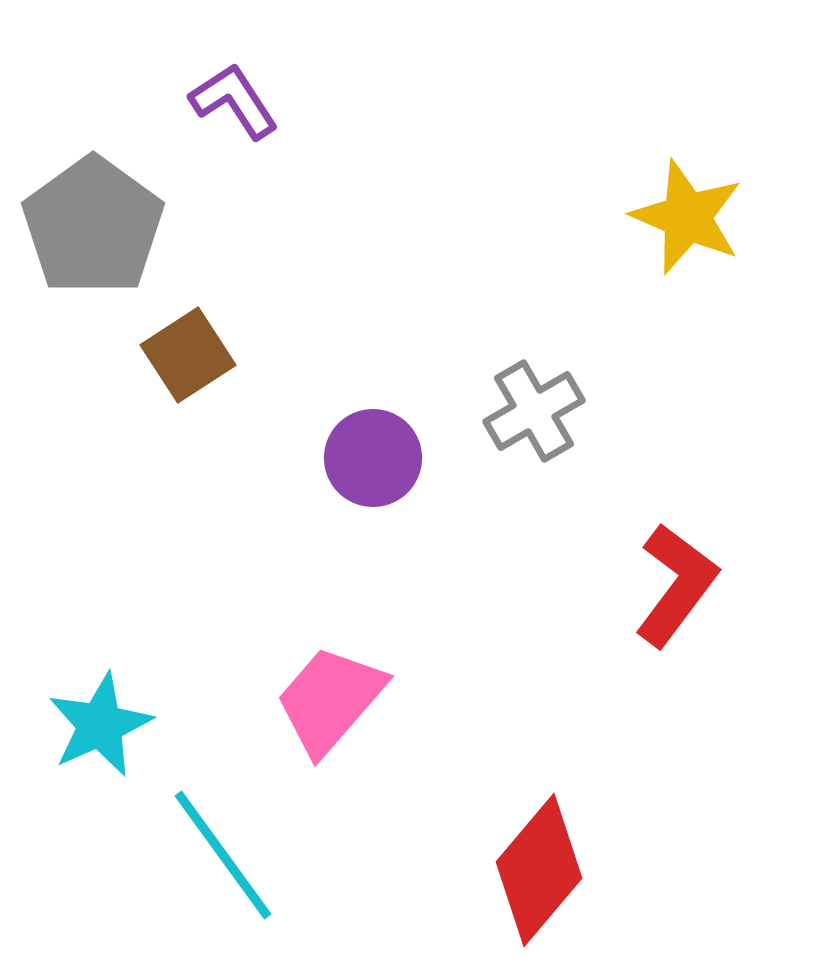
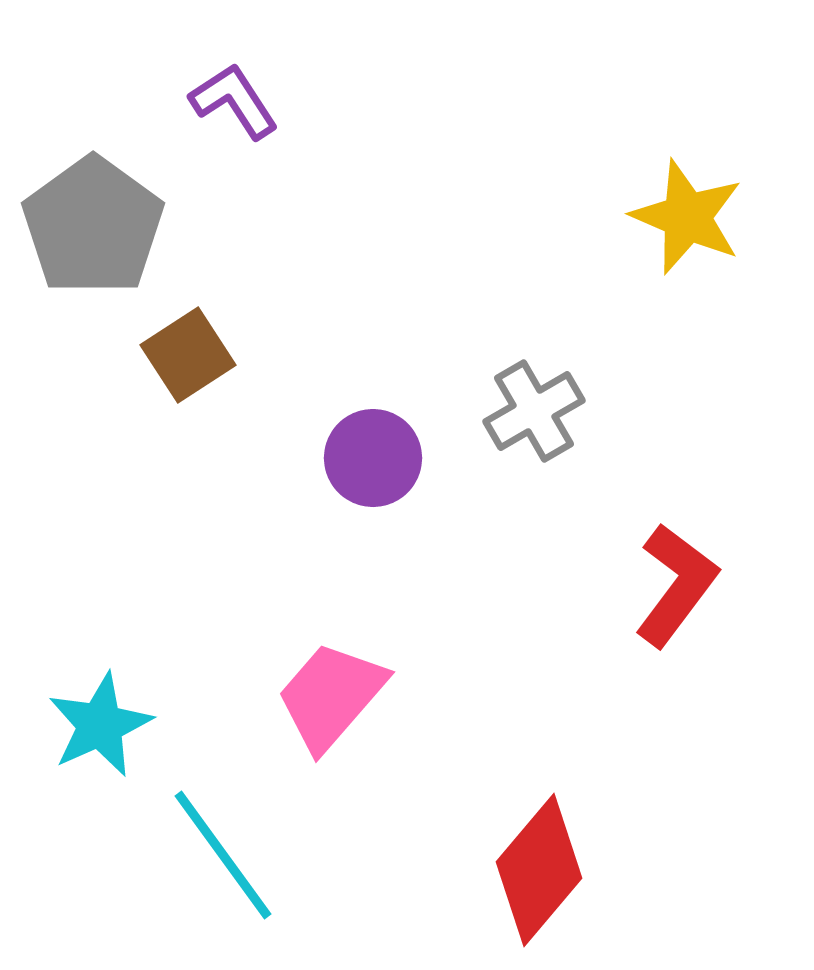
pink trapezoid: moved 1 px right, 4 px up
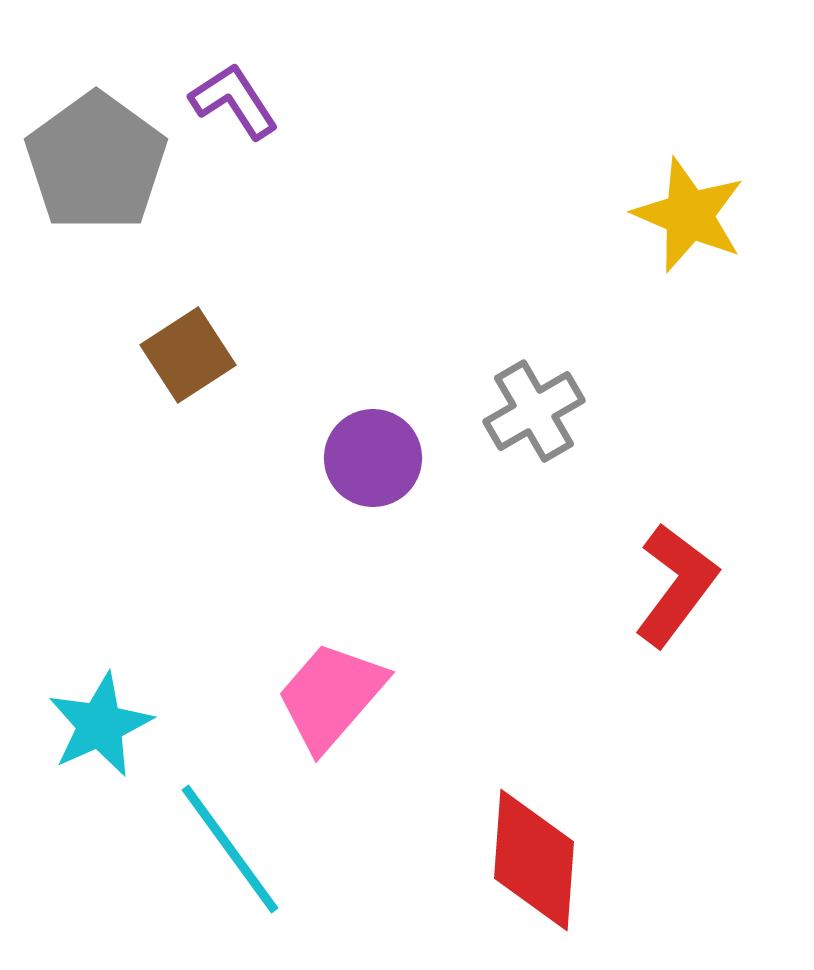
yellow star: moved 2 px right, 2 px up
gray pentagon: moved 3 px right, 64 px up
cyan line: moved 7 px right, 6 px up
red diamond: moved 5 px left, 10 px up; rotated 36 degrees counterclockwise
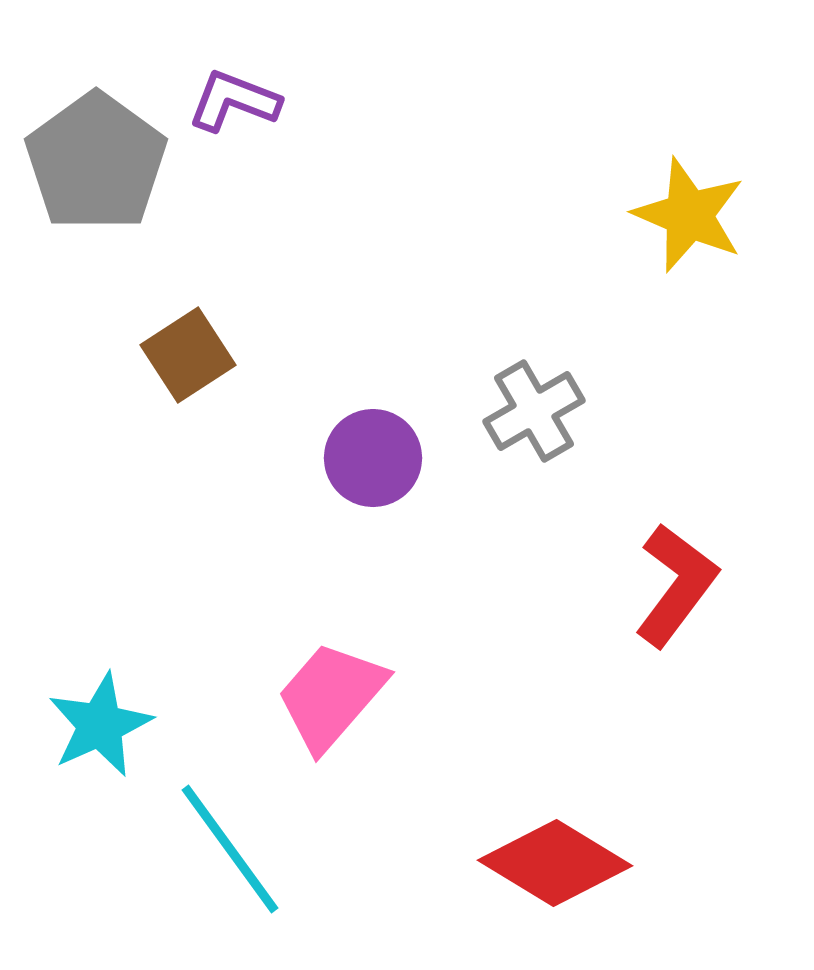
purple L-shape: rotated 36 degrees counterclockwise
red diamond: moved 21 px right, 3 px down; rotated 63 degrees counterclockwise
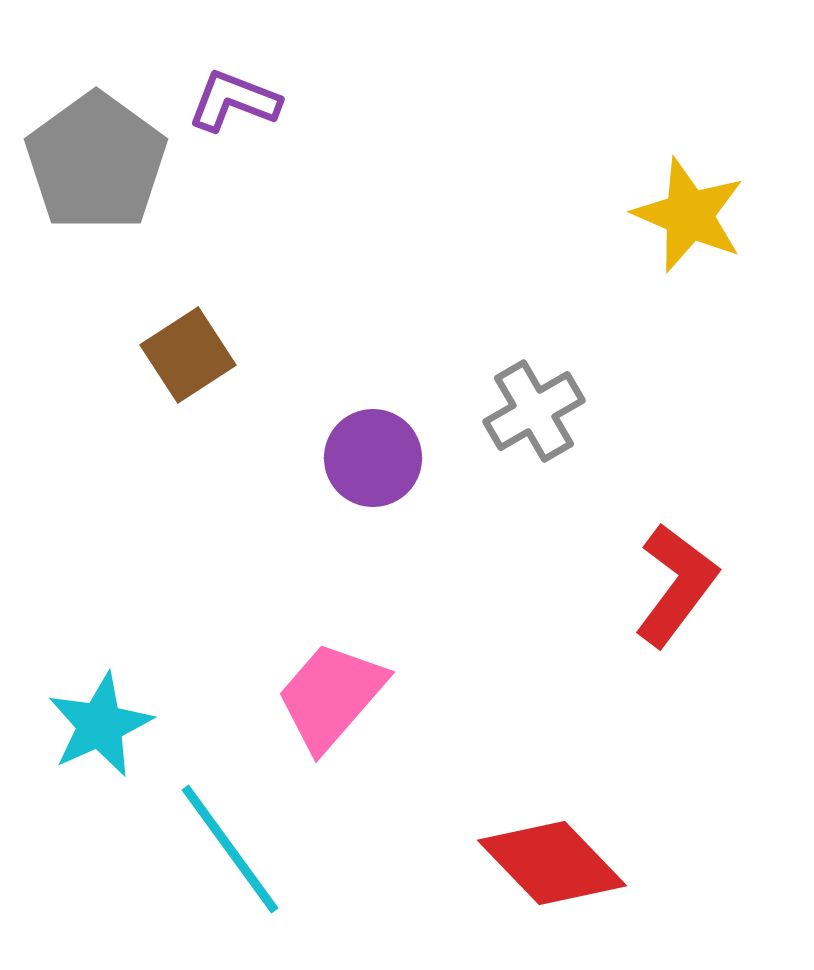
red diamond: moved 3 px left; rotated 15 degrees clockwise
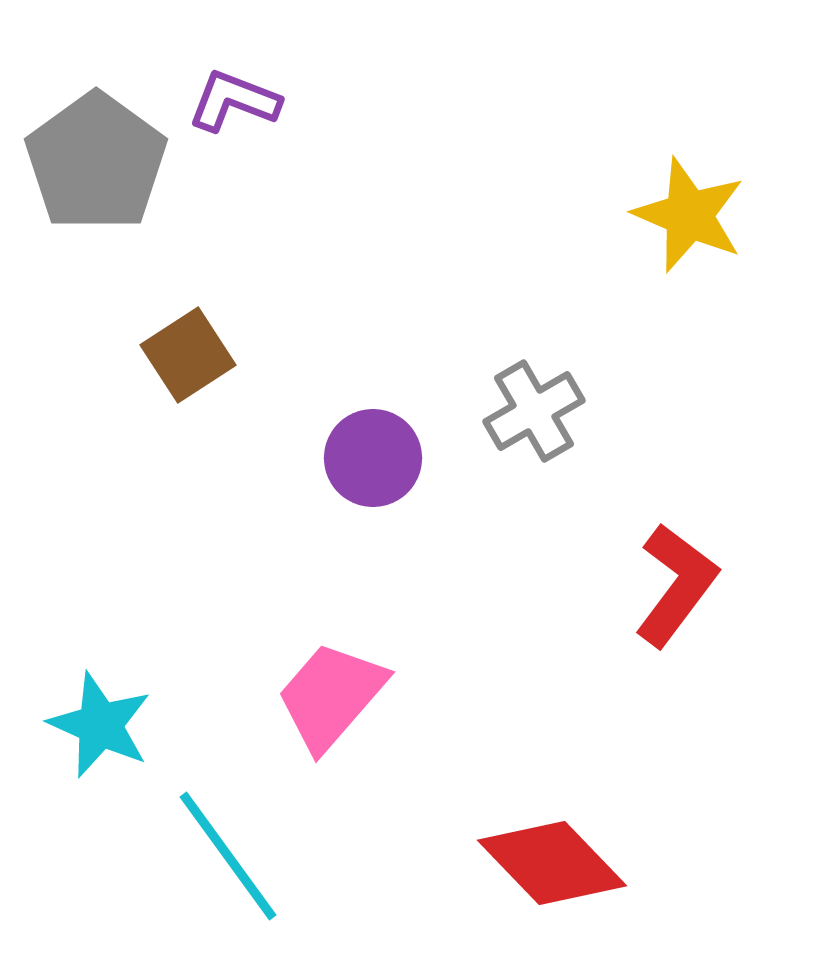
cyan star: rotated 24 degrees counterclockwise
cyan line: moved 2 px left, 7 px down
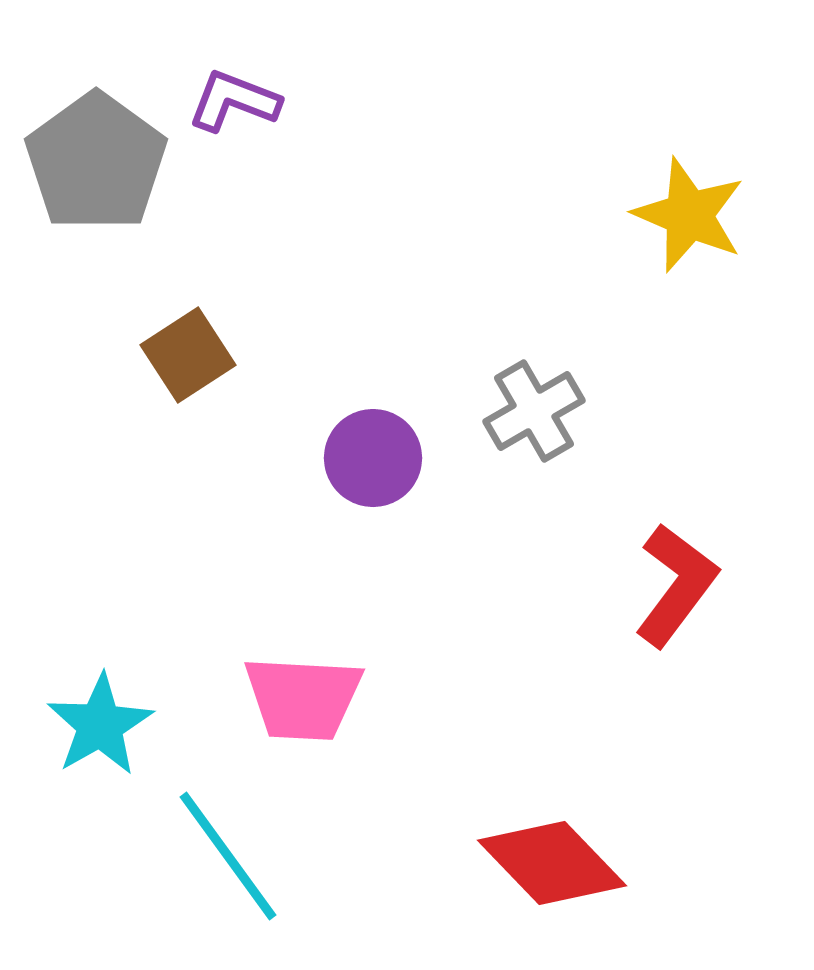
pink trapezoid: moved 28 px left, 2 px down; rotated 128 degrees counterclockwise
cyan star: rotated 18 degrees clockwise
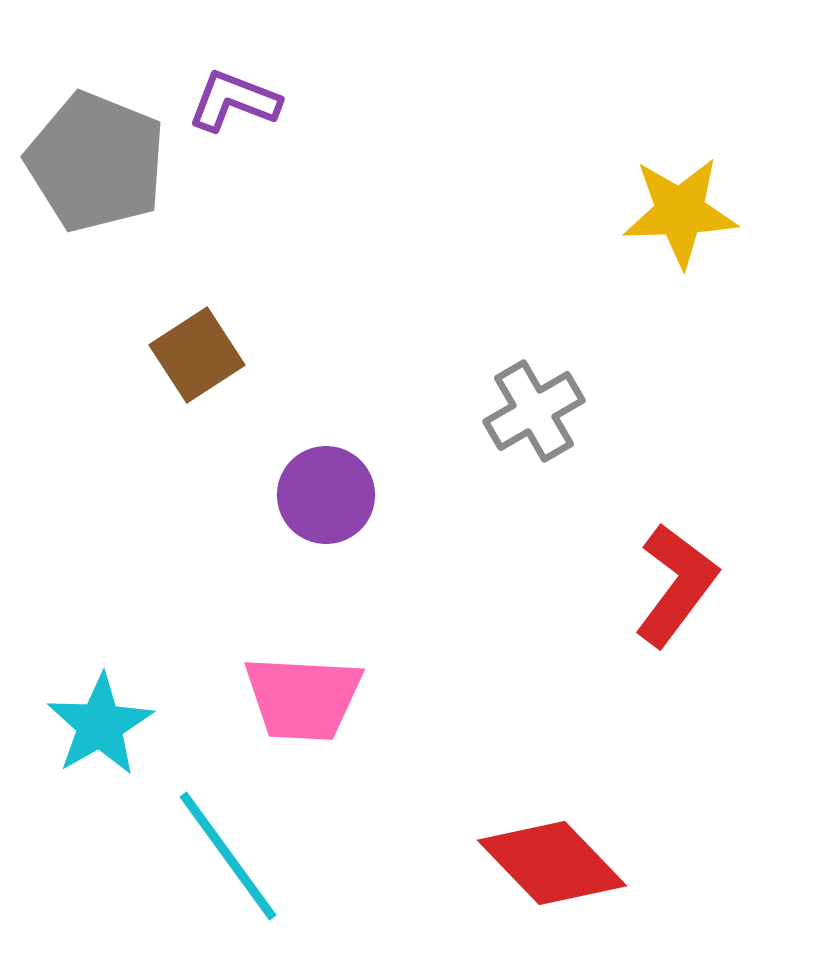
gray pentagon: rotated 14 degrees counterclockwise
yellow star: moved 9 px left, 3 px up; rotated 25 degrees counterclockwise
brown square: moved 9 px right
purple circle: moved 47 px left, 37 px down
